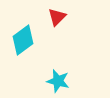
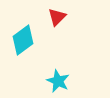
cyan star: rotated 10 degrees clockwise
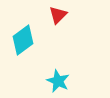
red triangle: moved 1 px right, 2 px up
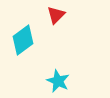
red triangle: moved 2 px left
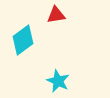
red triangle: rotated 36 degrees clockwise
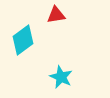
cyan star: moved 3 px right, 4 px up
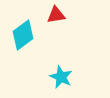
cyan diamond: moved 5 px up
